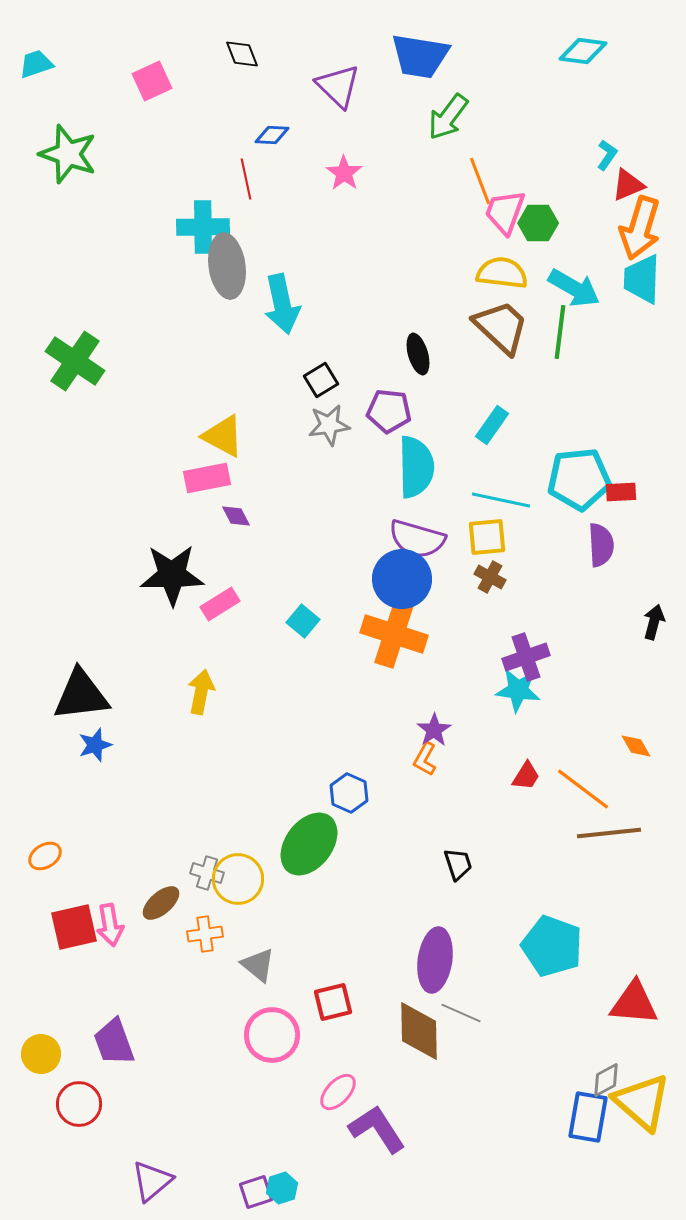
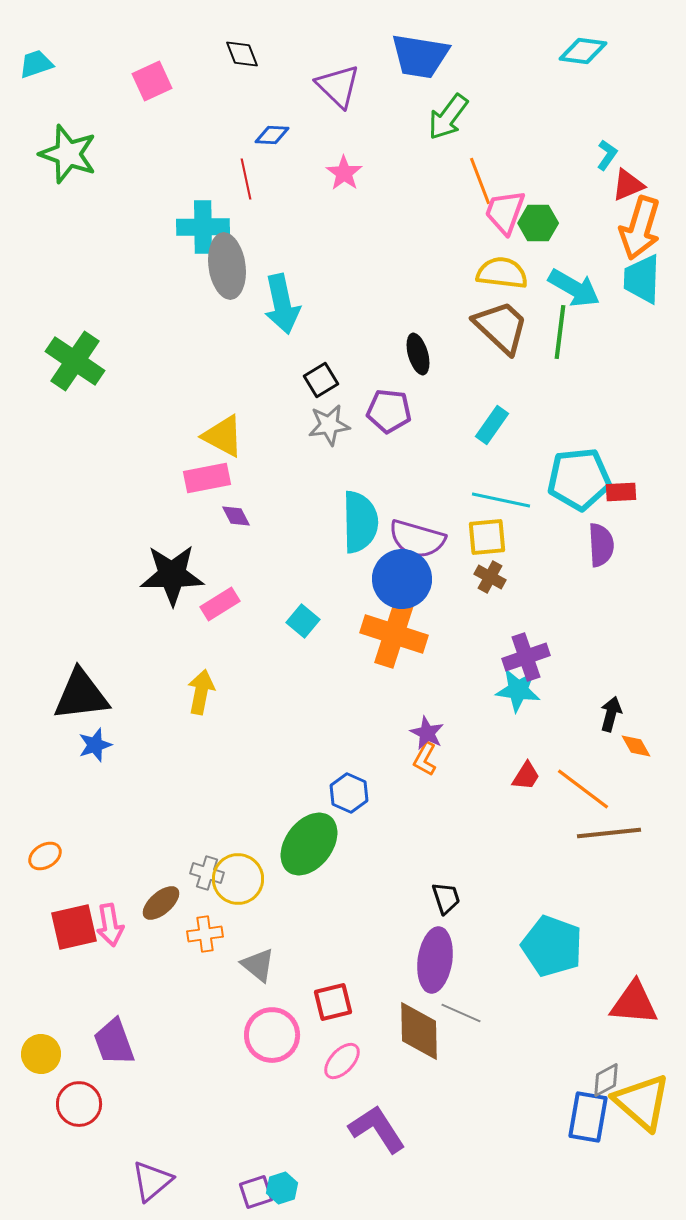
cyan semicircle at (416, 467): moved 56 px left, 55 px down
black arrow at (654, 622): moved 43 px left, 92 px down
purple star at (434, 730): moved 7 px left, 3 px down; rotated 12 degrees counterclockwise
black trapezoid at (458, 864): moved 12 px left, 34 px down
pink ellipse at (338, 1092): moved 4 px right, 31 px up
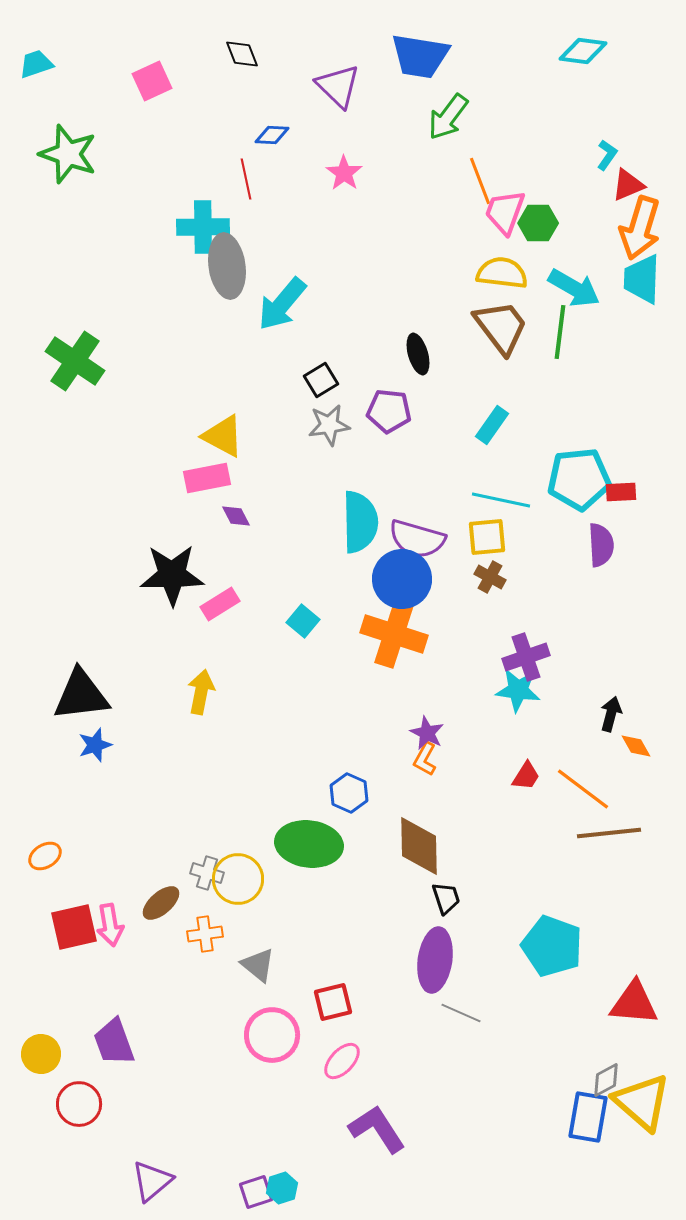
cyan arrow at (282, 304): rotated 52 degrees clockwise
brown trapezoid at (501, 327): rotated 10 degrees clockwise
green ellipse at (309, 844): rotated 60 degrees clockwise
brown diamond at (419, 1031): moved 185 px up
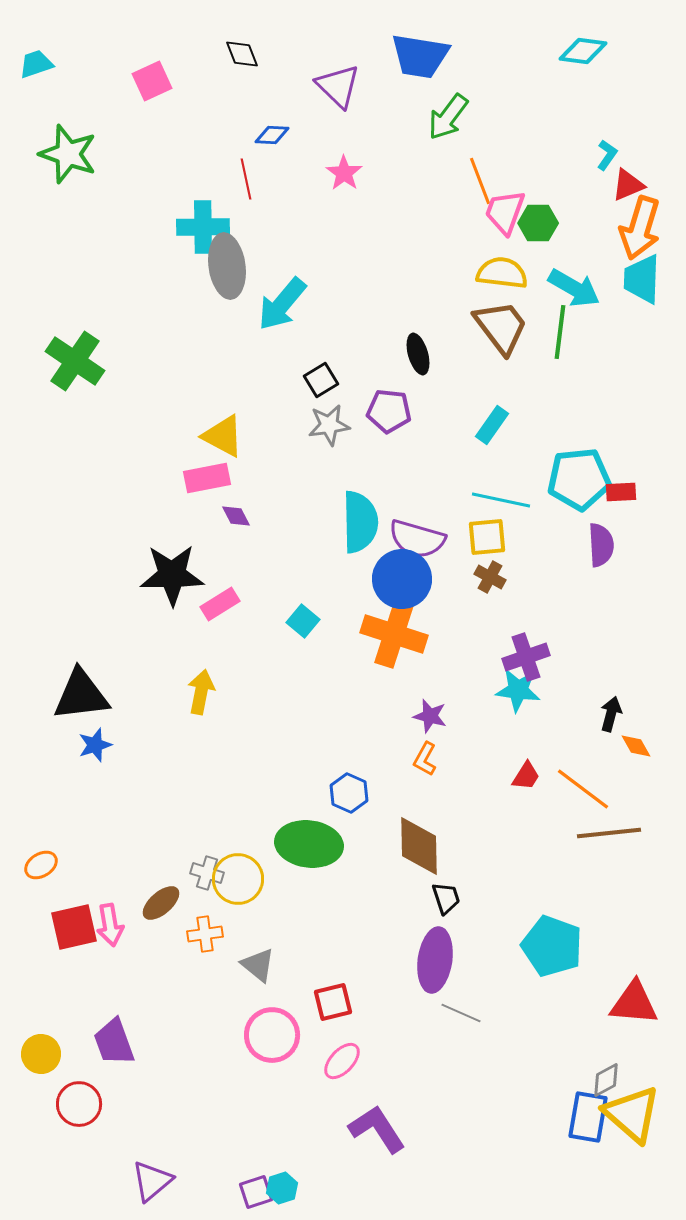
purple star at (427, 733): moved 3 px right, 17 px up; rotated 12 degrees counterclockwise
orange ellipse at (45, 856): moved 4 px left, 9 px down
yellow triangle at (642, 1102): moved 10 px left, 12 px down
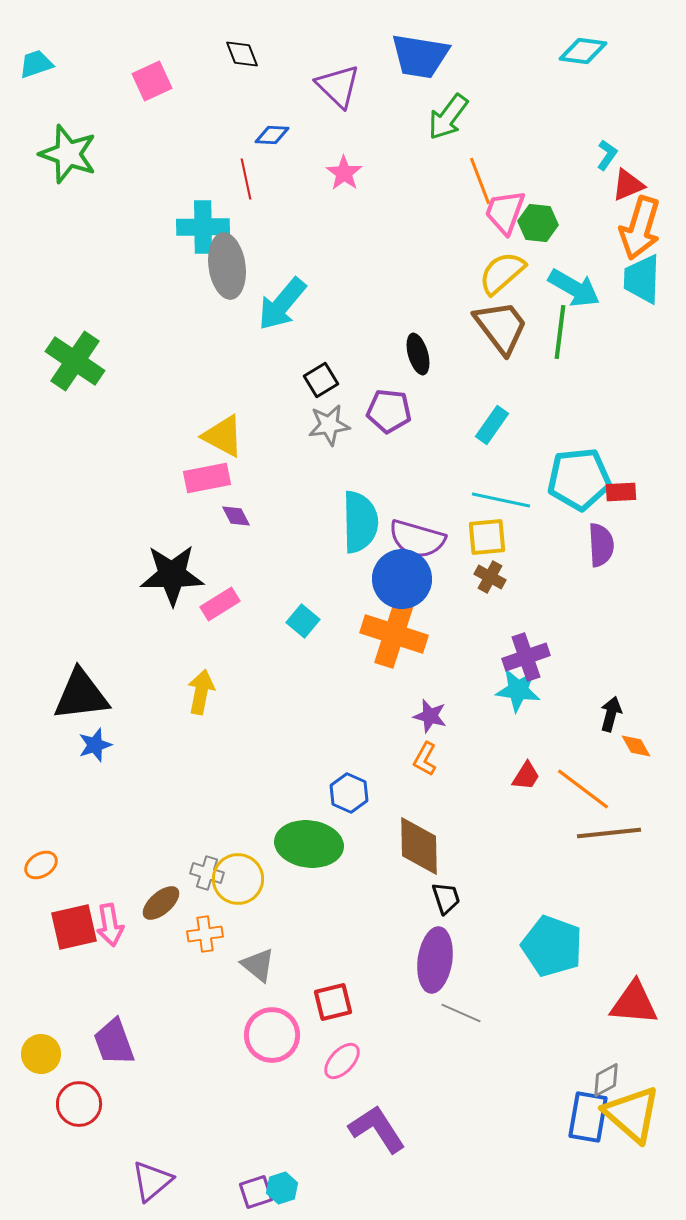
green hexagon at (538, 223): rotated 6 degrees clockwise
yellow semicircle at (502, 273): rotated 48 degrees counterclockwise
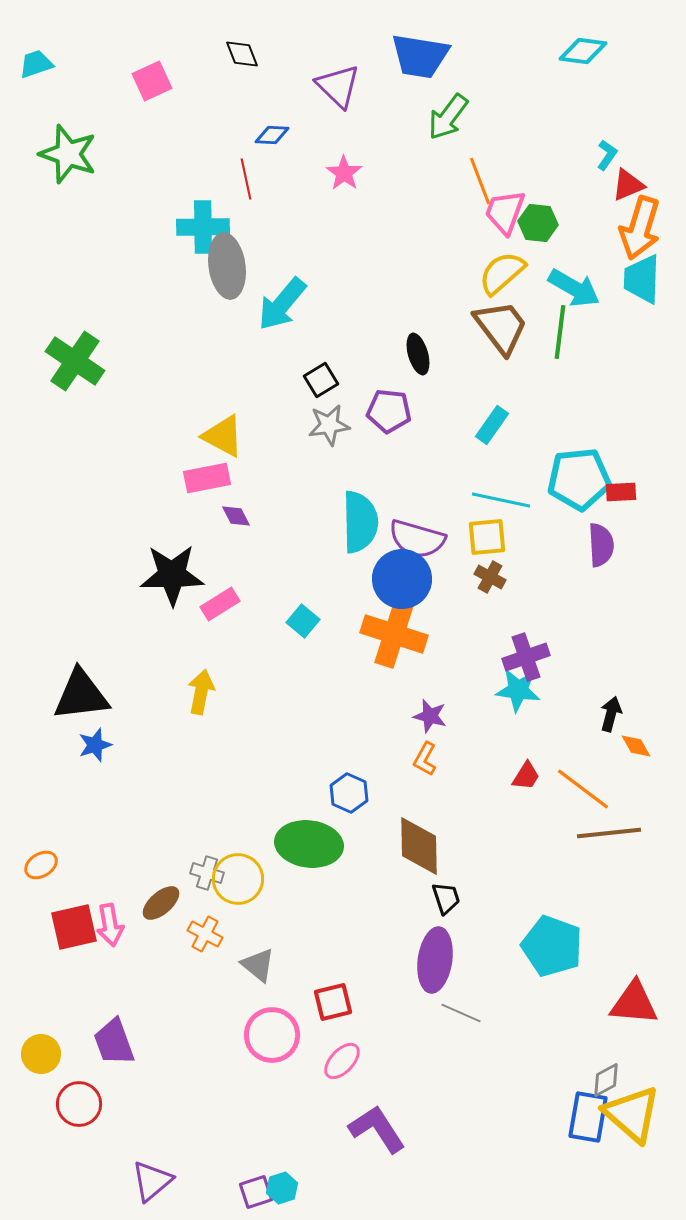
orange cross at (205, 934): rotated 36 degrees clockwise
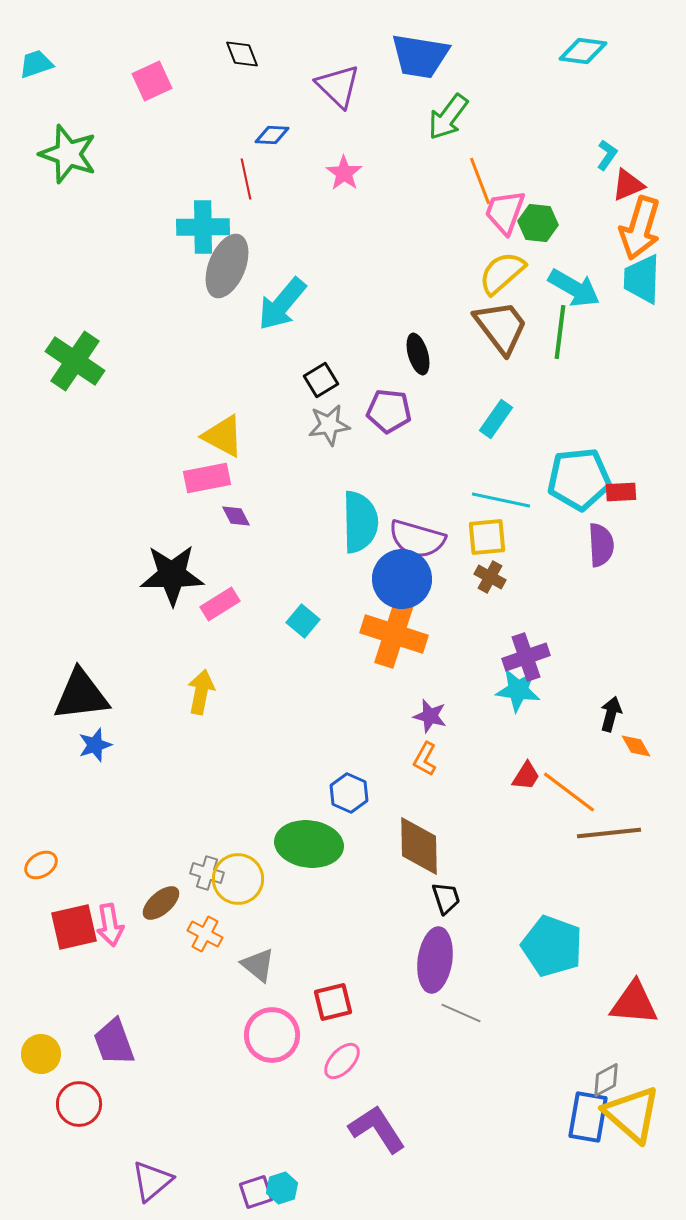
gray ellipse at (227, 266): rotated 30 degrees clockwise
cyan rectangle at (492, 425): moved 4 px right, 6 px up
orange line at (583, 789): moved 14 px left, 3 px down
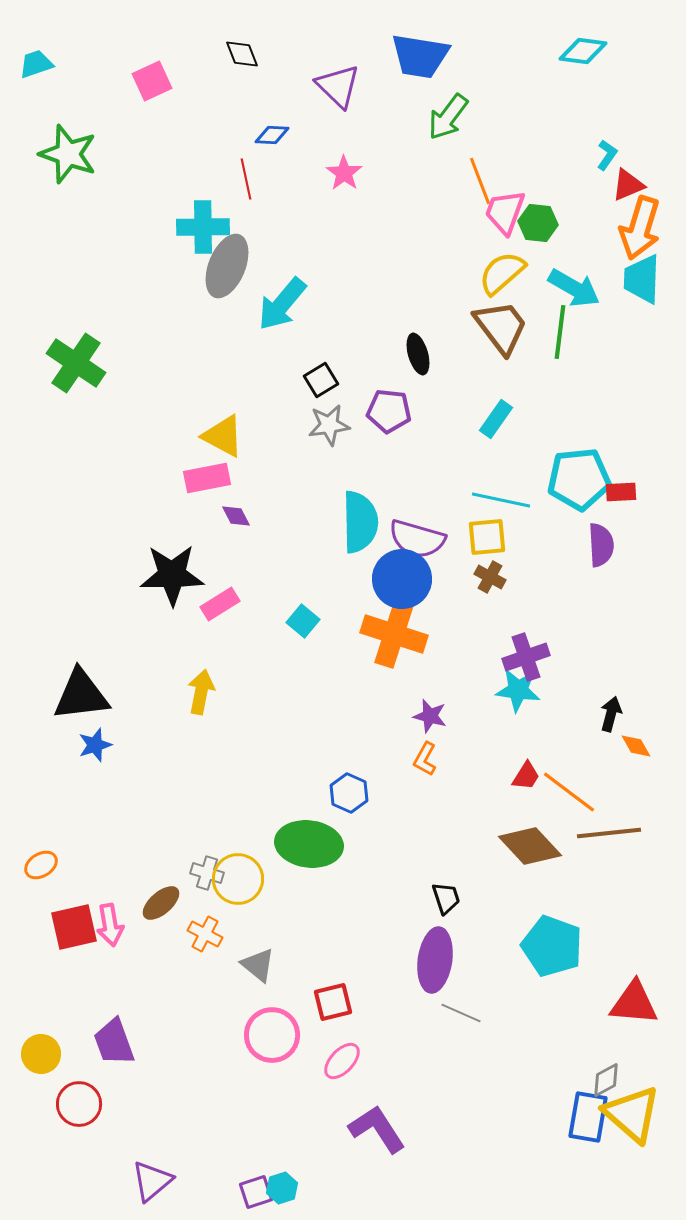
green cross at (75, 361): moved 1 px right, 2 px down
brown diamond at (419, 846): moved 111 px right; rotated 42 degrees counterclockwise
